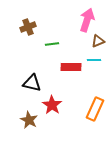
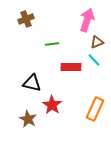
brown cross: moved 2 px left, 8 px up
brown triangle: moved 1 px left, 1 px down
cyan line: rotated 48 degrees clockwise
brown star: moved 1 px left, 1 px up
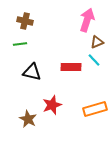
brown cross: moved 1 px left, 2 px down; rotated 35 degrees clockwise
green line: moved 32 px left
black triangle: moved 11 px up
red star: rotated 18 degrees clockwise
orange rectangle: rotated 50 degrees clockwise
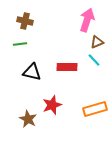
red rectangle: moved 4 px left
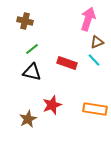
pink arrow: moved 1 px right, 1 px up
green line: moved 12 px right, 5 px down; rotated 32 degrees counterclockwise
red rectangle: moved 4 px up; rotated 18 degrees clockwise
orange rectangle: rotated 25 degrees clockwise
brown star: rotated 18 degrees clockwise
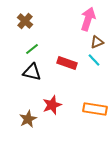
brown cross: rotated 28 degrees clockwise
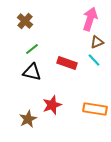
pink arrow: moved 2 px right
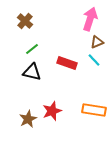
red star: moved 6 px down
orange rectangle: moved 1 px left, 1 px down
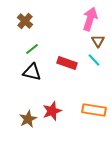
brown triangle: moved 1 px right, 1 px up; rotated 40 degrees counterclockwise
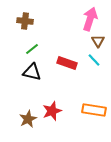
brown cross: rotated 35 degrees counterclockwise
